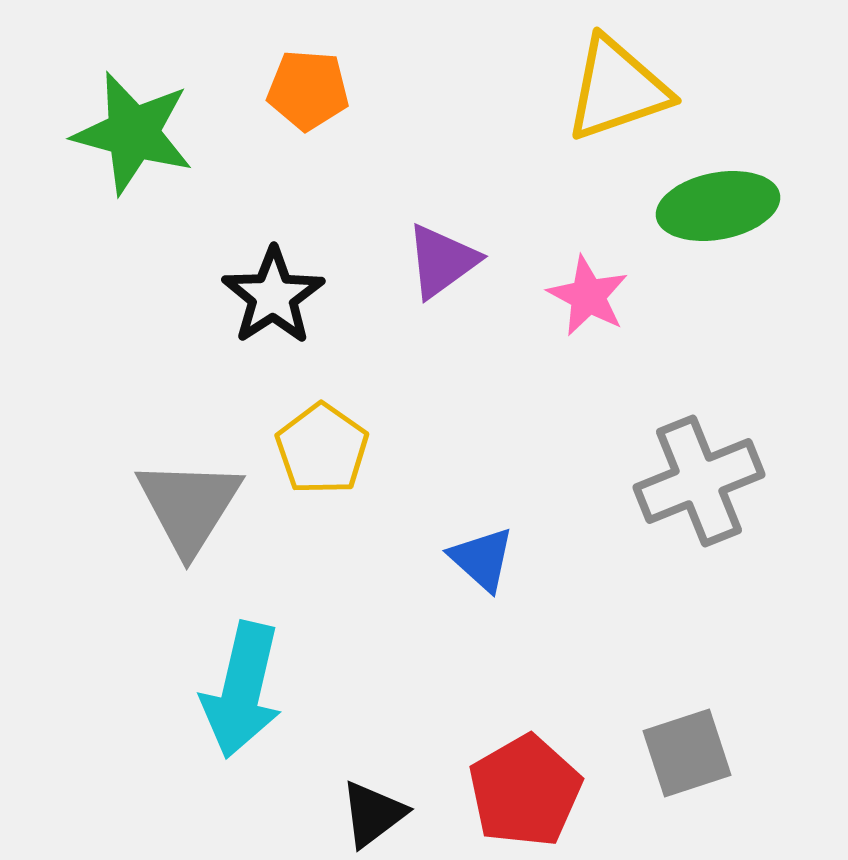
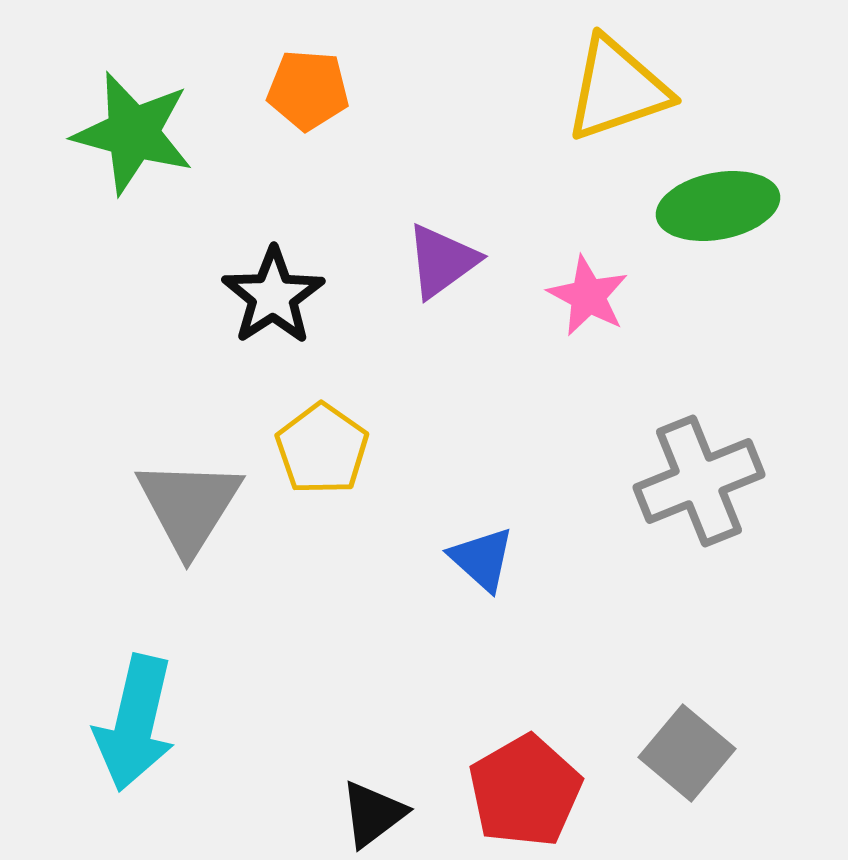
cyan arrow: moved 107 px left, 33 px down
gray square: rotated 32 degrees counterclockwise
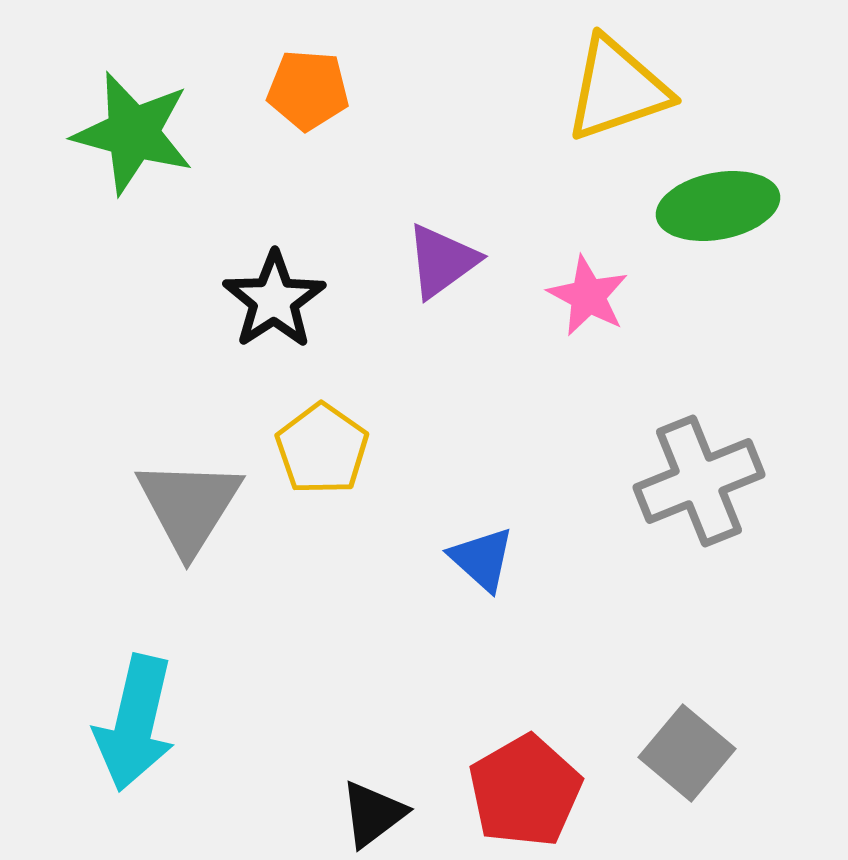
black star: moved 1 px right, 4 px down
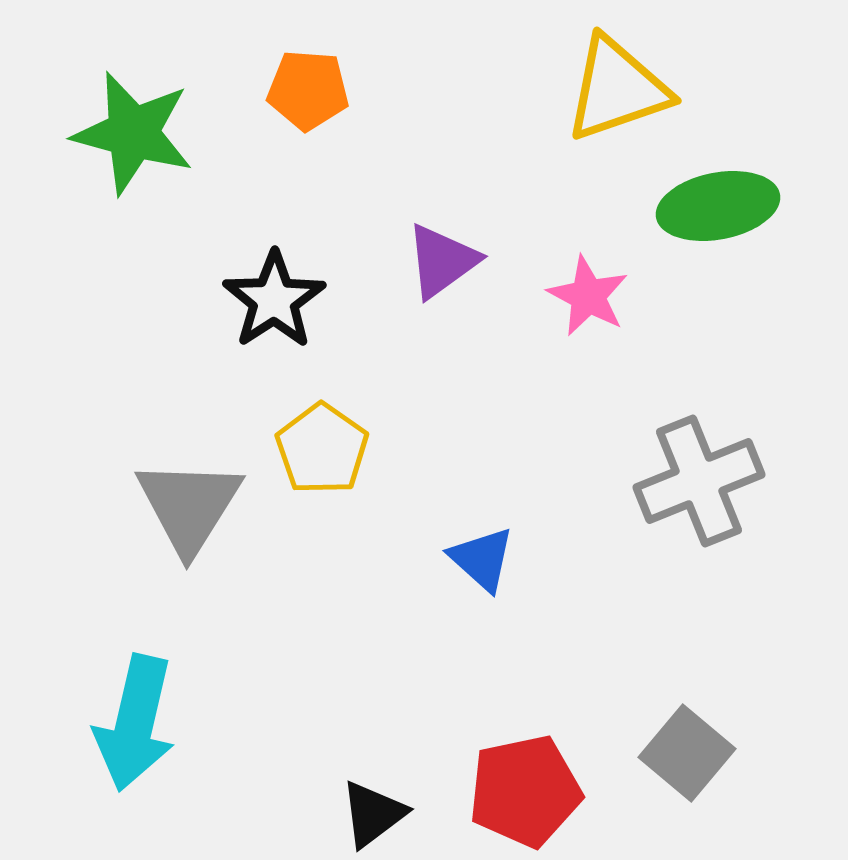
red pentagon: rotated 18 degrees clockwise
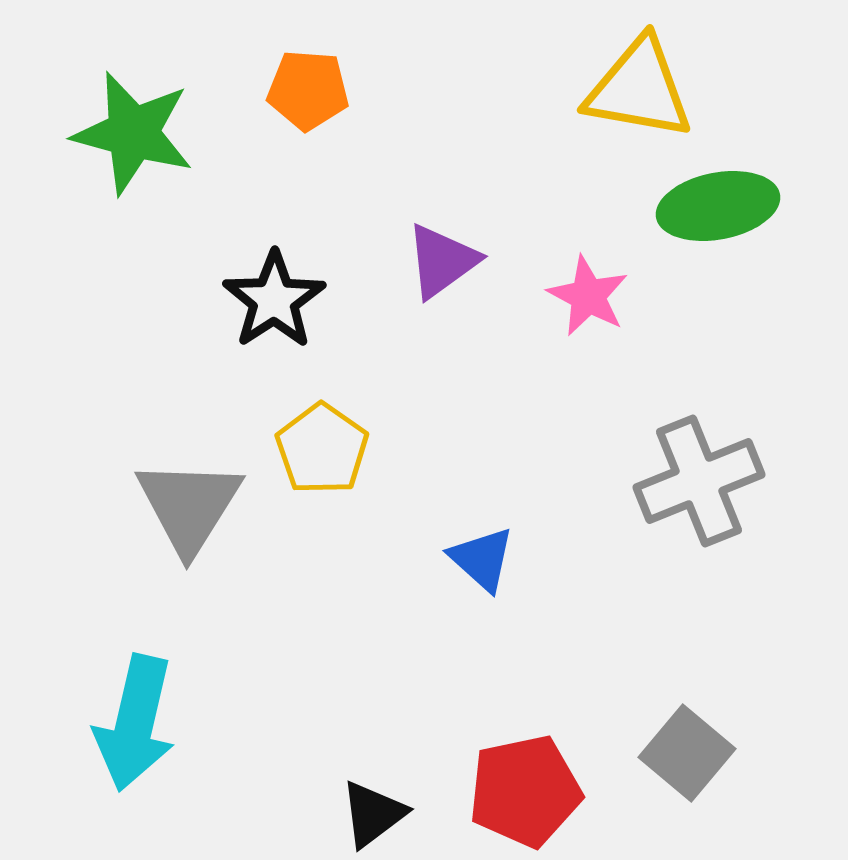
yellow triangle: moved 22 px right; rotated 29 degrees clockwise
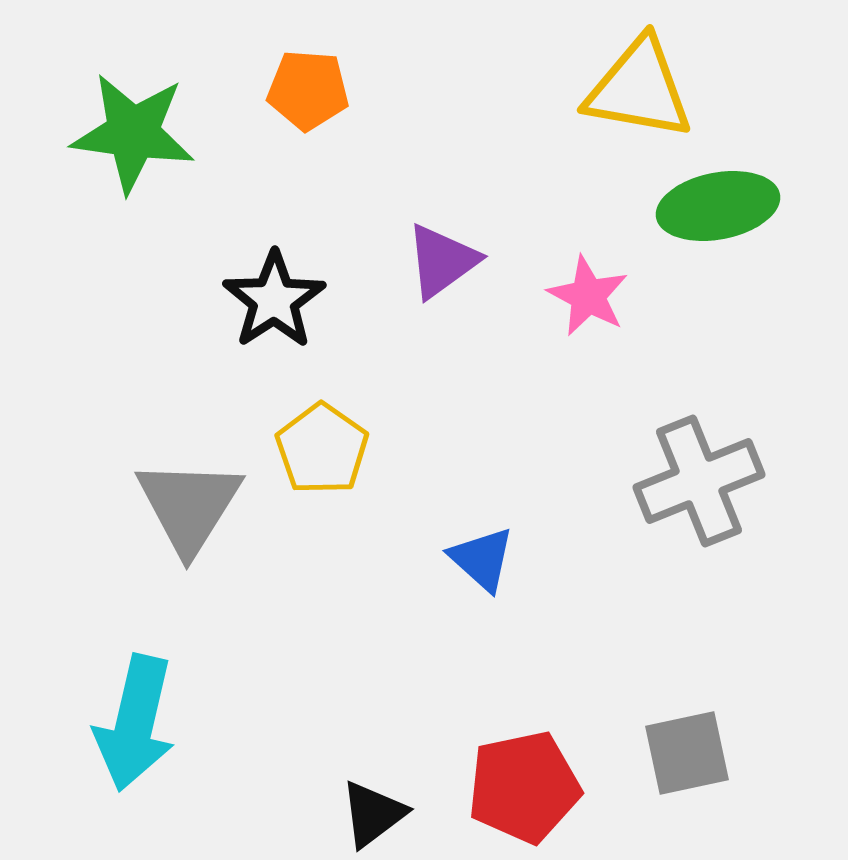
green star: rotated 7 degrees counterclockwise
gray square: rotated 38 degrees clockwise
red pentagon: moved 1 px left, 4 px up
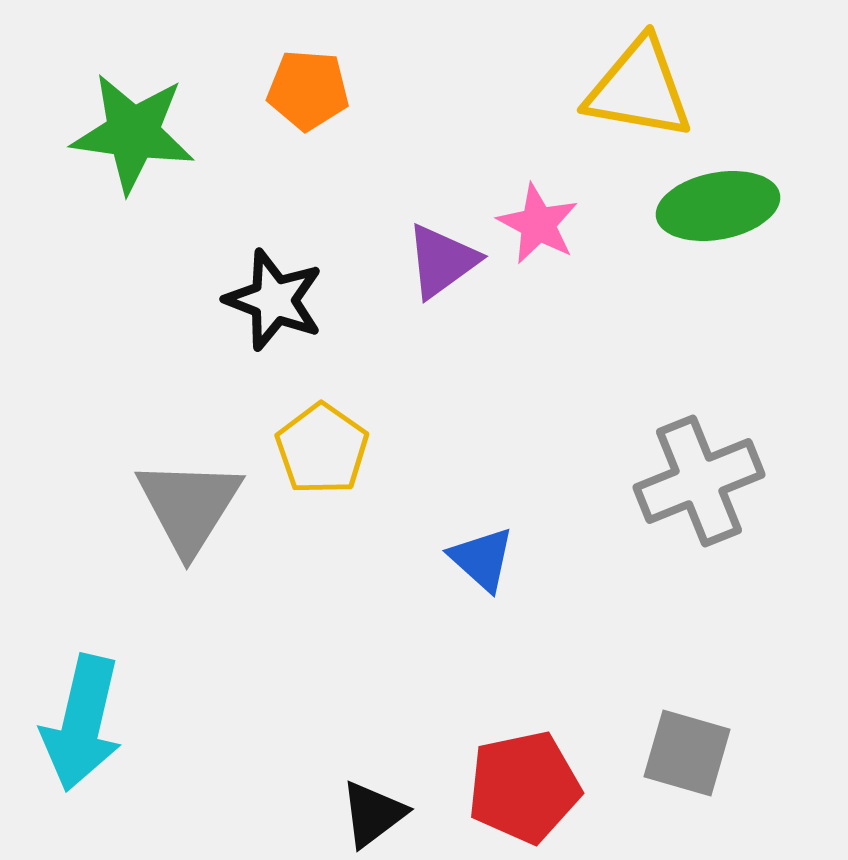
pink star: moved 50 px left, 72 px up
black star: rotated 18 degrees counterclockwise
cyan arrow: moved 53 px left
gray square: rotated 28 degrees clockwise
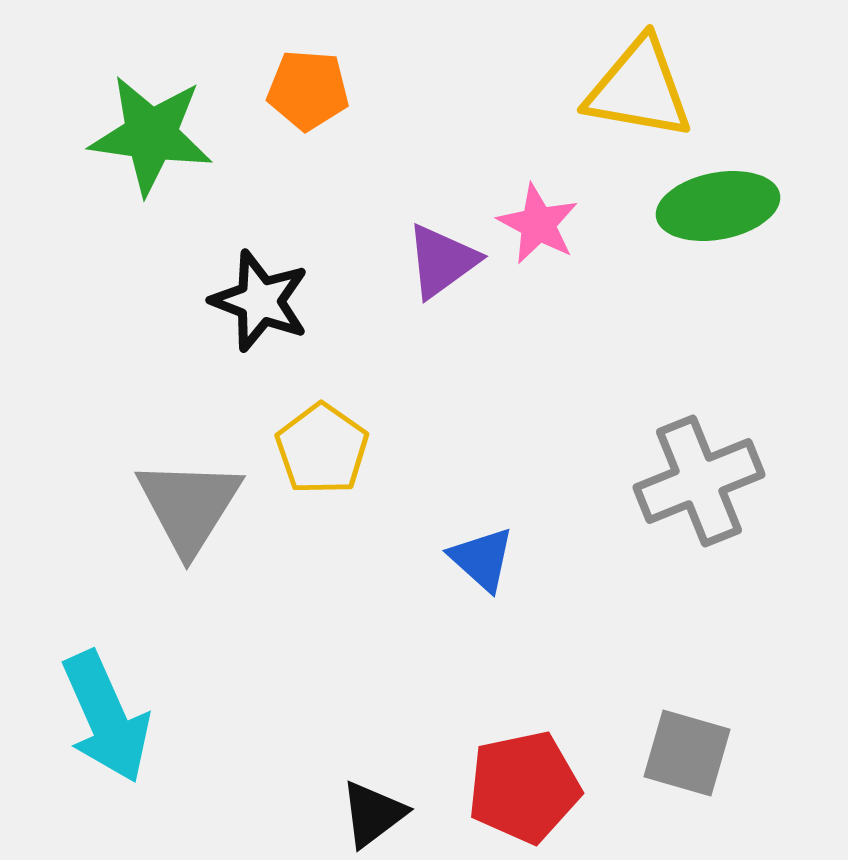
green star: moved 18 px right, 2 px down
black star: moved 14 px left, 1 px down
cyan arrow: moved 24 px right, 6 px up; rotated 37 degrees counterclockwise
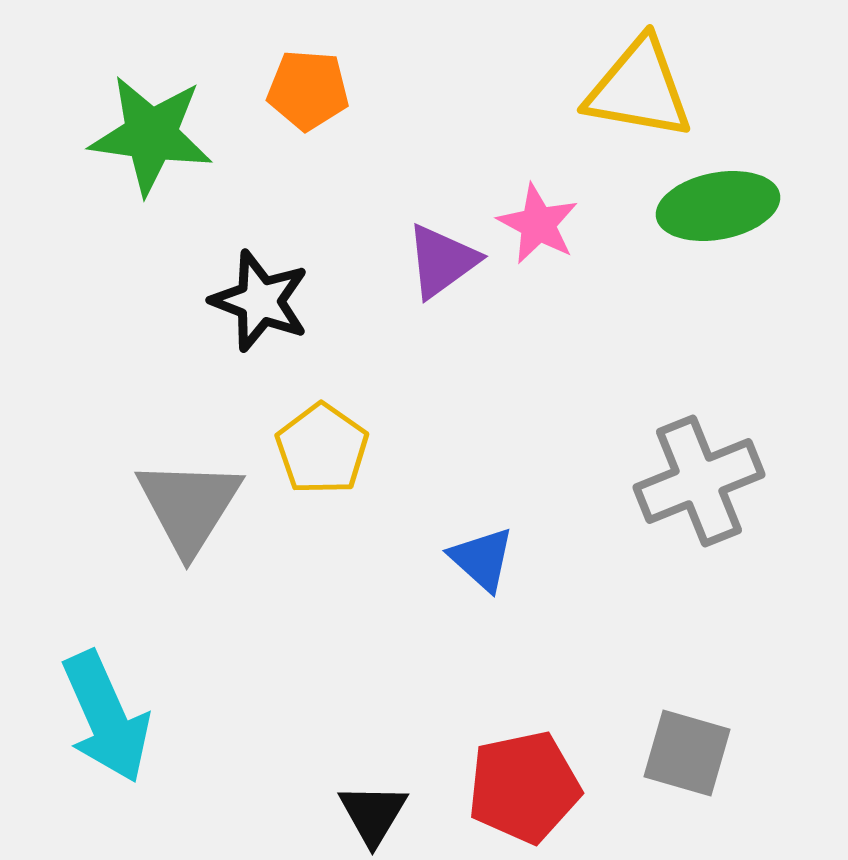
black triangle: rotated 22 degrees counterclockwise
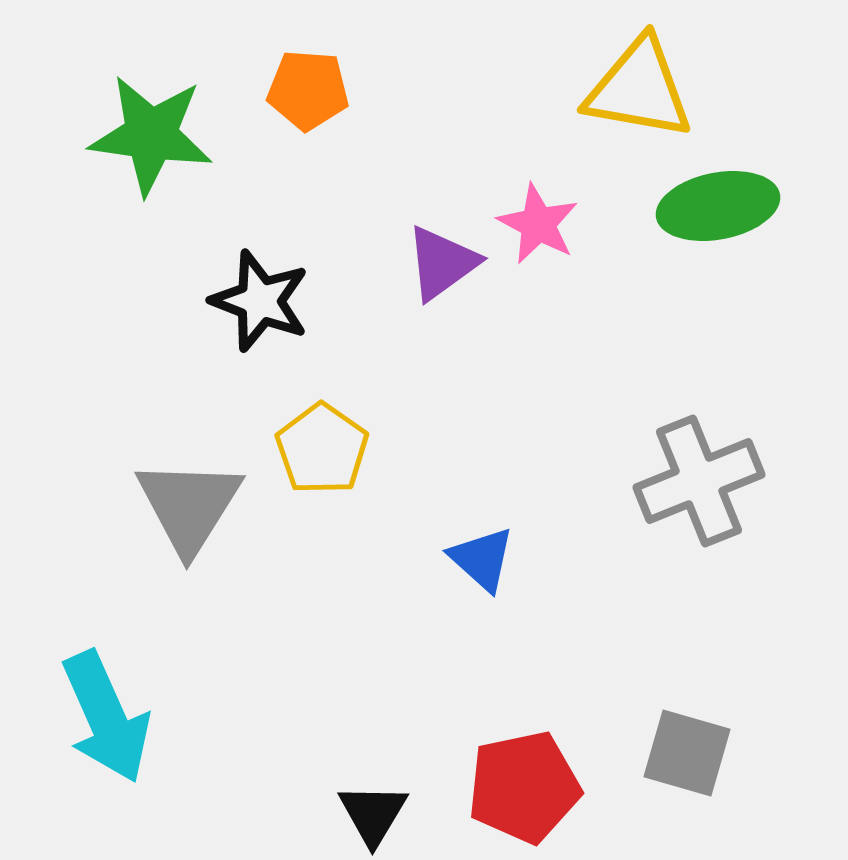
purple triangle: moved 2 px down
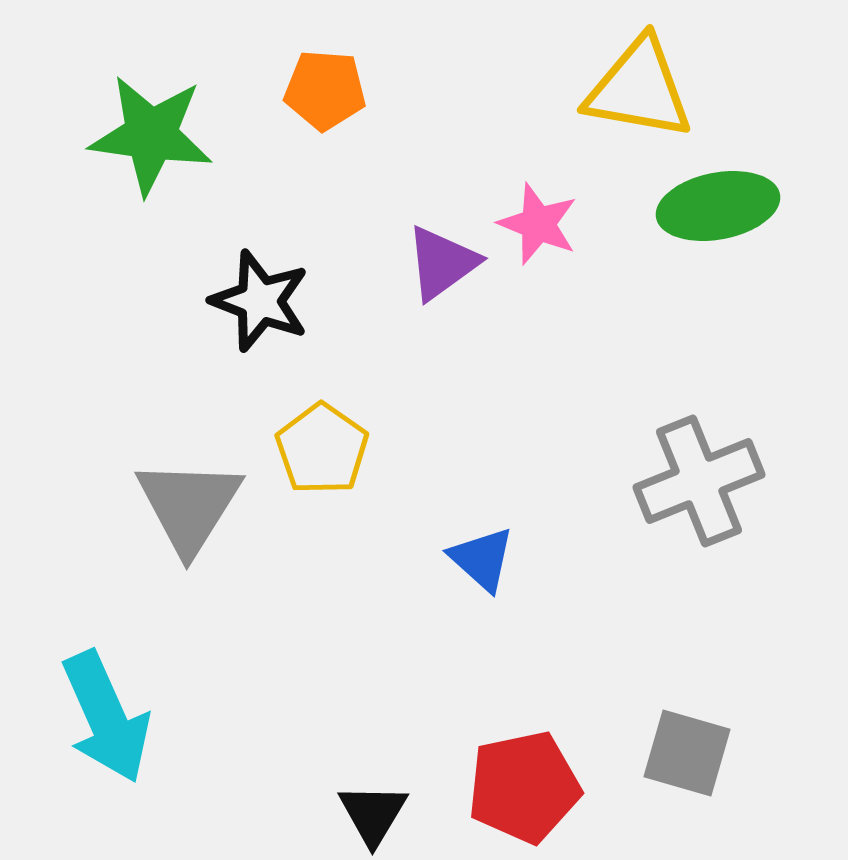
orange pentagon: moved 17 px right
pink star: rotated 6 degrees counterclockwise
